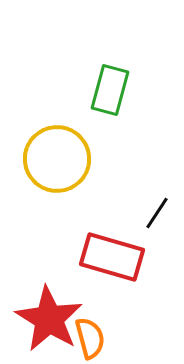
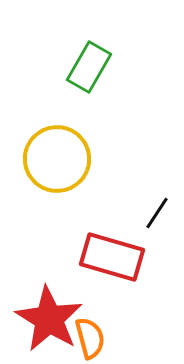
green rectangle: moved 21 px left, 23 px up; rotated 15 degrees clockwise
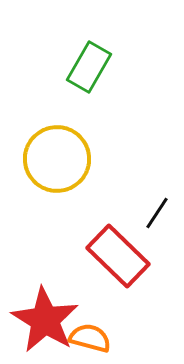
red rectangle: moved 6 px right, 1 px up; rotated 28 degrees clockwise
red star: moved 4 px left, 1 px down
orange semicircle: rotated 60 degrees counterclockwise
